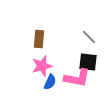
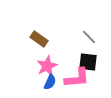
brown rectangle: rotated 60 degrees counterclockwise
pink star: moved 5 px right; rotated 10 degrees counterclockwise
pink L-shape: rotated 16 degrees counterclockwise
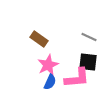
gray line: rotated 21 degrees counterclockwise
pink star: moved 1 px right, 1 px up
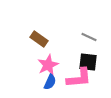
pink L-shape: moved 2 px right
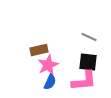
brown rectangle: moved 11 px down; rotated 48 degrees counterclockwise
pink L-shape: moved 5 px right, 3 px down
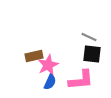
brown rectangle: moved 5 px left, 6 px down
black square: moved 4 px right, 8 px up
pink L-shape: moved 3 px left, 1 px up
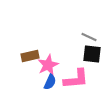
brown rectangle: moved 4 px left
pink L-shape: moved 5 px left, 1 px up
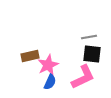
gray line: rotated 35 degrees counterclockwise
pink L-shape: moved 7 px right, 2 px up; rotated 20 degrees counterclockwise
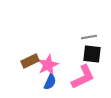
brown rectangle: moved 5 px down; rotated 12 degrees counterclockwise
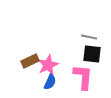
gray line: rotated 21 degrees clockwise
pink L-shape: rotated 60 degrees counterclockwise
